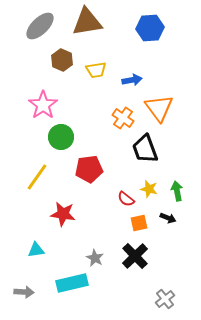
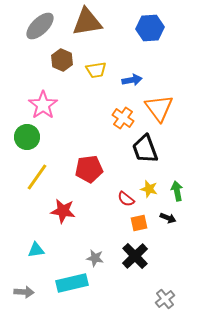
green circle: moved 34 px left
red star: moved 3 px up
gray star: rotated 18 degrees counterclockwise
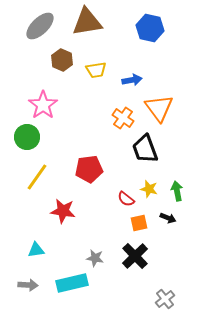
blue hexagon: rotated 16 degrees clockwise
gray arrow: moved 4 px right, 7 px up
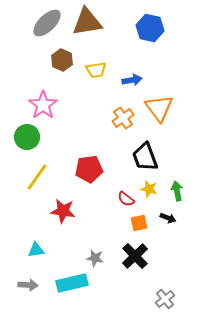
gray ellipse: moved 7 px right, 3 px up
orange cross: rotated 20 degrees clockwise
black trapezoid: moved 8 px down
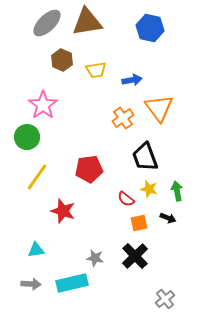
red star: rotated 10 degrees clockwise
gray arrow: moved 3 px right, 1 px up
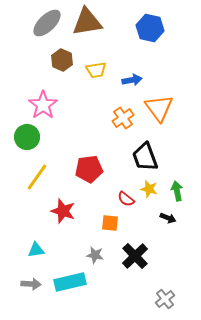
orange square: moved 29 px left; rotated 18 degrees clockwise
gray star: moved 3 px up
cyan rectangle: moved 2 px left, 1 px up
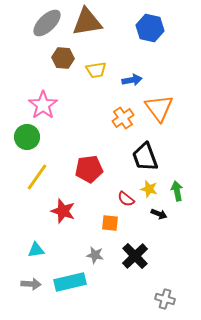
brown hexagon: moved 1 px right, 2 px up; rotated 20 degrees counterclockwise
black arrow: moved 9 px left, 4 px up
gray cross: rotated 36 degrees counterclockwise
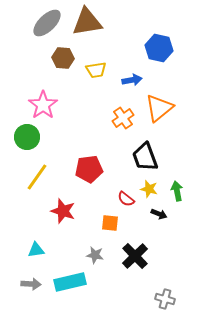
blue hexagon: moved 9 px right, 20 px down
orange triangle: rotated 28 degrees clockwise
